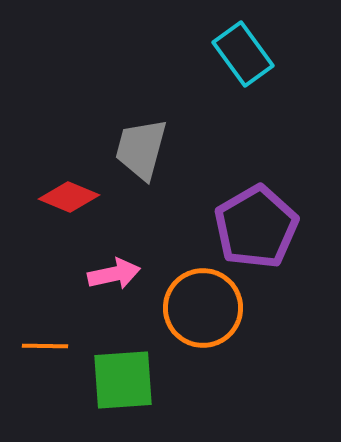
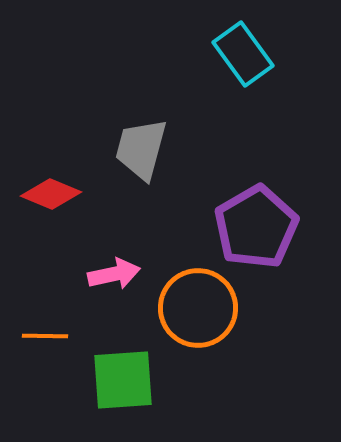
red diamond: moved 18 px left, 3 px up
orange circle: moved 5 px left
orange line: moved 10 px up
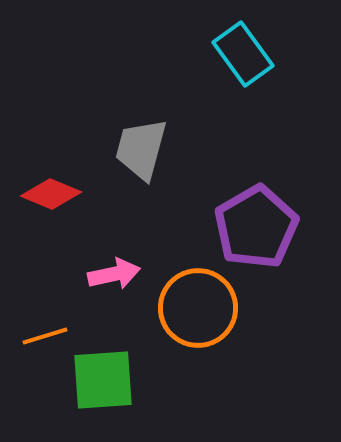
orange line: rotated 18 degrees counterclockwise
green square: moved 20 px left
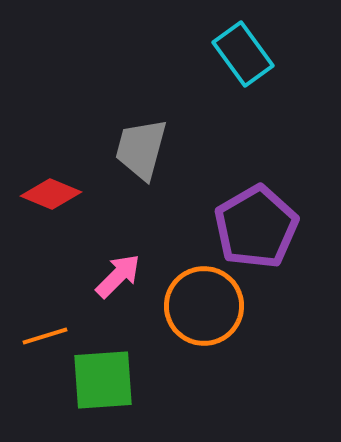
pink arrow: moved 4 px right, 2 px down; rotated 33 degrees counterclockwise
orange circle: moved 6 px right, 2 px up
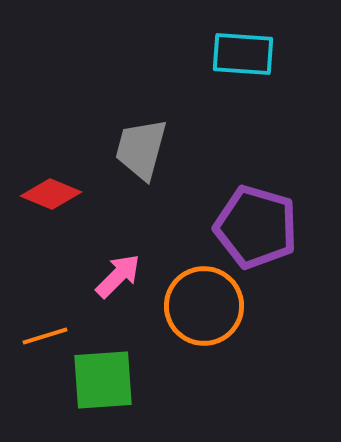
cyan rectangle: rotated 50 degrees counterclockwise
purple pentagon: rotated 26 degrees counterclockwise
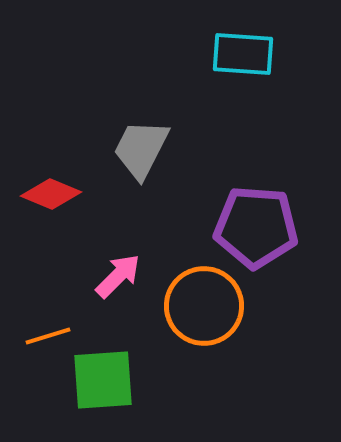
gray trapezoid: rotated 12 degrees clockwise
purple pentagon: rotated 12 degrees counterclockwise
orange line: moved 3 px right
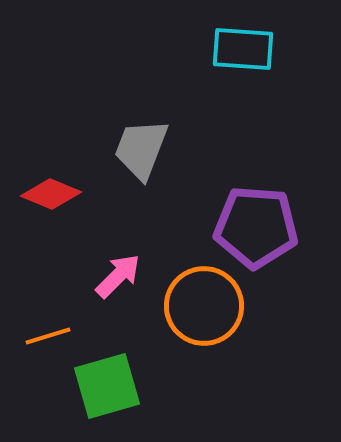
cyan rectangle: moved 5 px up
gray trapezoid: rotated 6 degrees counterclockwise
green square: moved 4 px right, 6 px down; rotated 12 degrees counterclockwise
